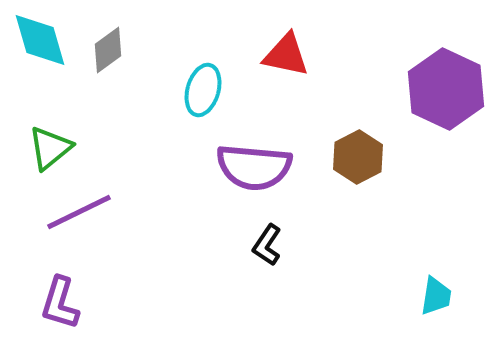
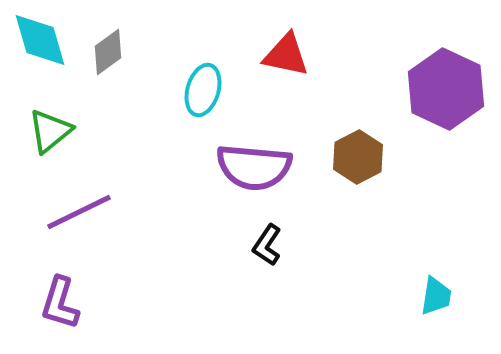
gray diamond: moved 2 px down
green triangle: moved 17 px up
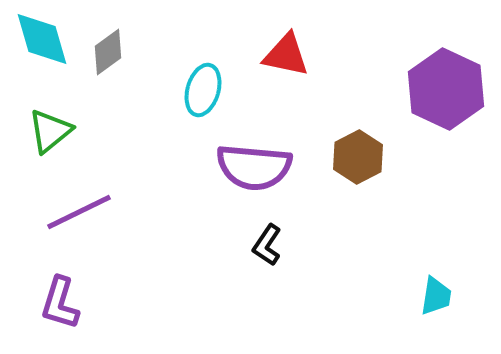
cyan diamond: moved 2 px right, 1 px up
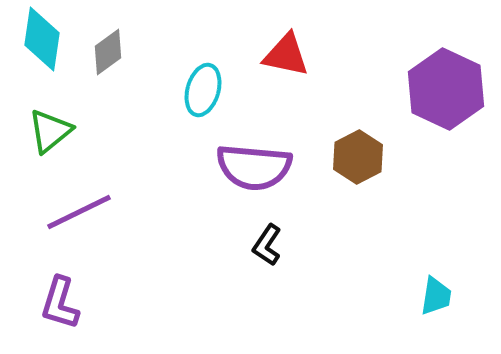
cyan diamond: rotated 24 degrees clockwise
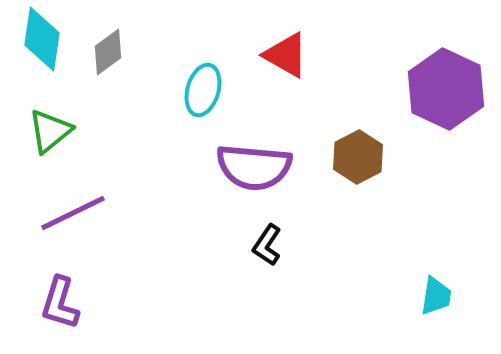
red triangle: rotated 18 degrees clockwise
purple line: moved 6 px left, 1 px down
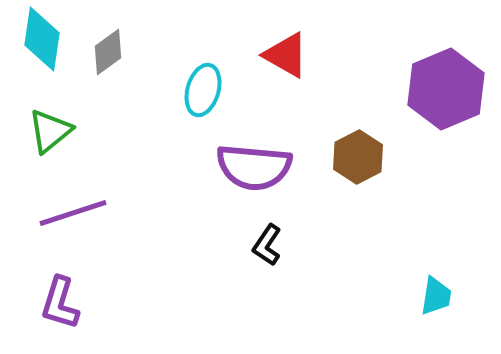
purple hexagon: rotated 12 degrees clockwise
purple line: rotated 8 degrees clockwise
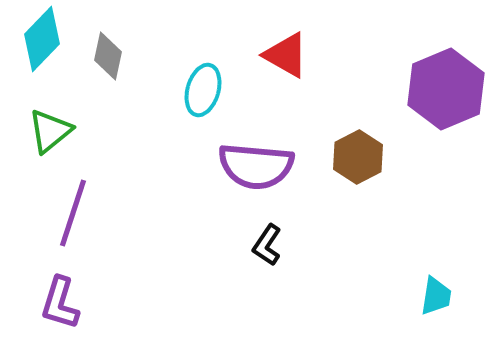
cyan diamond: rotated 36 degrees clockwise
gray diamond: moved 4 px down; rotated 42 degrees counterclockwise
purple semicircle: moved 2 px right, 1 px up
purple line: rotated 54 degrees counterclockwise
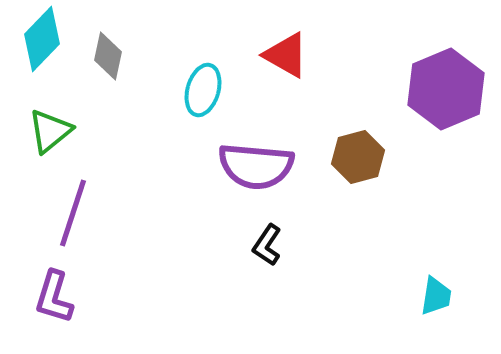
brown hexagon: rotated 12 degrees clockwise
purple L-shape: moved 6 px left, 6 px up
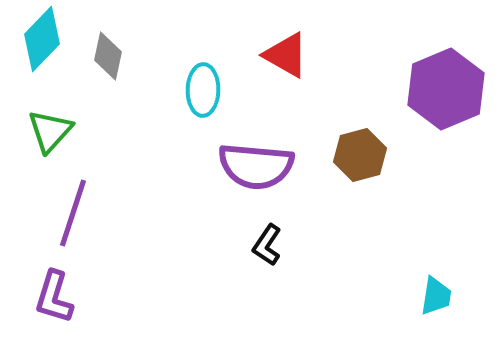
cyan ellipse: rotated 15 degrees counterclockwise
green triangle: rotated 9 degrees counterclockwise
brown hexagon: moved 2 px right, 2 px up
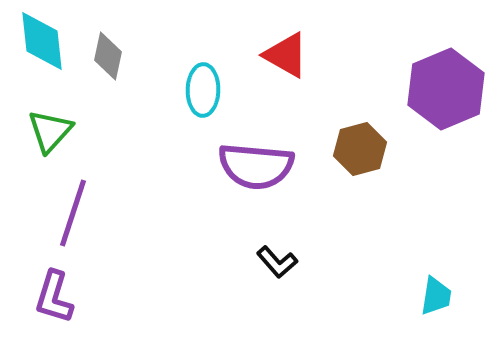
cyan diamond: moved 2 px down; rotated 50 degrees counterclockwise
brown hexagon: moved 6 px up
black L-shape: moved 10 px right, 17 px down; rotated 75 degrees counterclockwise
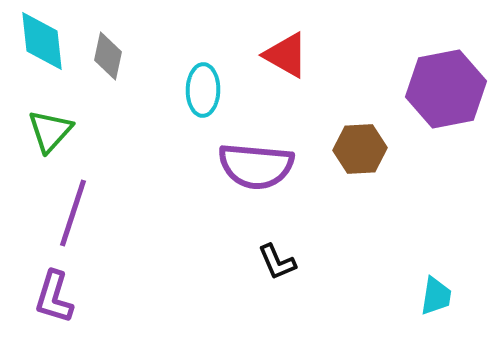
purple hexagon: rotated 12 degrees clockwise
brown hexagon: rotated 12 degrees clockwise
black L-shape: rotated 18 degrees clockwise
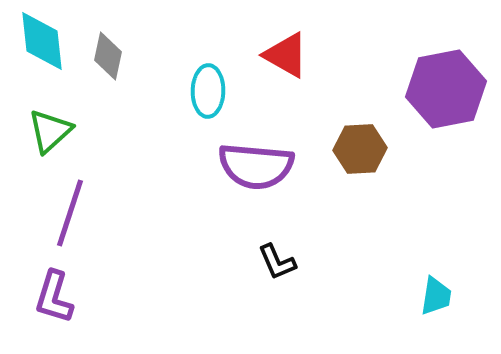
cyan ellipse: moved 5 px right, 1 px down
green triangle: rotated 6 degrees clockwise
purple line: moved 3 px left
